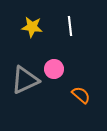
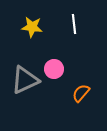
white line: moved 4 px right, 2 px up
orange semicircle: moved 2 px up; rotated 90 degrees counterclockwise
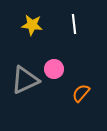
yellow star: moved 2 px up
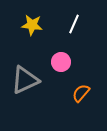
white line: rotated 30 degrees clockwise
pink circle: moved 7 px right, 7 px up
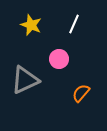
yellow star: moved 1 px left; rotated 15 degrees clockwise
pink circle: moved 2 px left, 3 px up
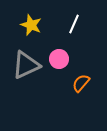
gray triangle: moved 1 px right, 15 px up
orange semicircle: moved 10 px up
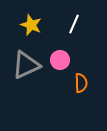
pink circle: moved 1 px right, 1 px down
orange semicircle: rotated 138 degrees clockwise
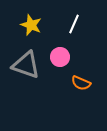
pink circle: moved 3 px up
gray triangle: rotated 44 degrees clockwise
orange semicircle: rotated 114 degrees clockwise
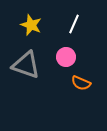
pink circle: moved 6 px right
